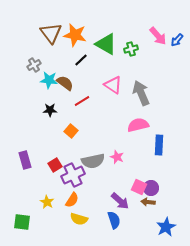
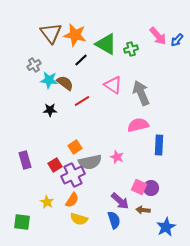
orange square: moved 4 px right, 16 px down; rotated 16 degrees clockwise
gray semicircle: moved 3 px left, 1 px down
brown arrow: moved 5 px left, 8 px down
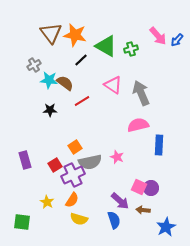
green triangle: moved 2 px down
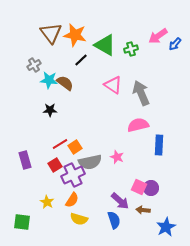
pink arrow: rotated 96 degrees clockwise
blue arrow: moved 2 px left, 4 px down
green triangle: moved 1 px left, 1 px up
red line: moved 22 px left, 43 px down
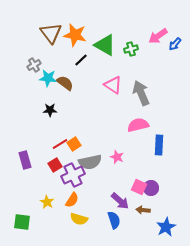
cyan star: moved 1 px left, 2 px up
orange square: moved 1 px left, 3 px up
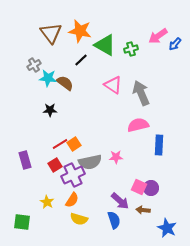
orange star: moved 5 px right, 4 px up
pink star: moved 1 px left; rotated 24 degrees counterclockwise
blue star: moved 1 px right, 1 px down; rotated 18 degrees counterclockwise
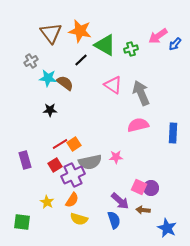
gray cross: moved 3 px left, 4 px up
blue rectangle: moved 14 px right, 12 px up
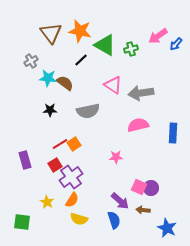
blue arrow: moved 1 px right
gray arrow: rotated 75 degrees counterclockwise
gray semicircle: moved 2 px left, 51 px up
purple cross: moved 2 px left, 2 px down; rotated 10 degrees counterclockwise
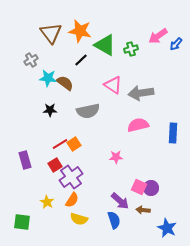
gray cross: moved 1 px up
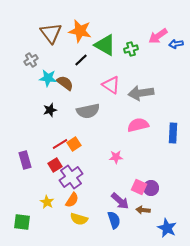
blue arrow: rotated 40 degrees clockwise
pink triangle: moved 2 px left
black star: rotated 16 degrees counterclockwise
